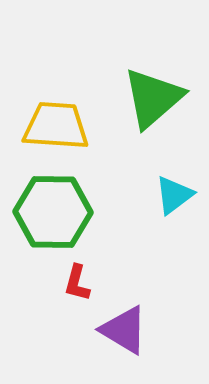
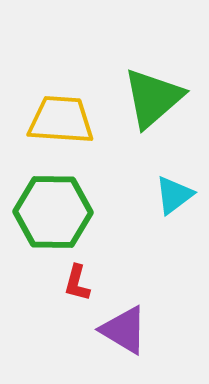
yellow trapezoid: moved 5 px right, 6 px up
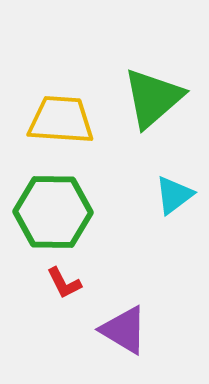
red L-shape: moved 13 px left; rotated 42 degrees counterclockwise
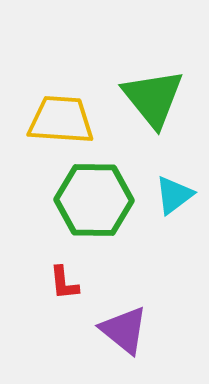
green triangle: rotated 28 degrees counterclockwise
green hexagon: moved 41 px right, 12 px up
red L-shape: rotated 21 degrees clockwise
purple triangle: rotated 8 degrees clockwise
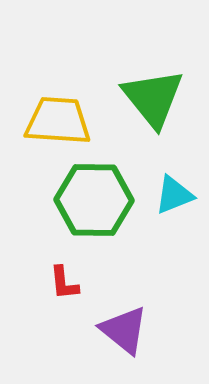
yellow trapezoid: moved 3 px left, 1 px down
cyan triangle: rotated 15 degrees clockwise
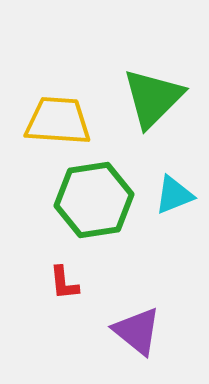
green triangle: rotated 24 degrees clockwise
green hexagon: rotated 10 degrees counterclockwise
purple triangle: moved 13 px right, 1 px down
